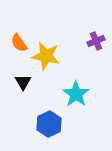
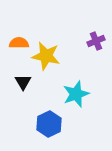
orange semicircle: rotated 126 degrees clockwise
cyan star: rotated 16 degrees clockwise
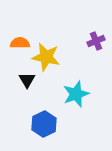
orange semicircle: moved 1 px right
yellow star: moved 1 px down
black triangle: moved 4 px right, 2 px up
blue hexagon: moved 5 px left
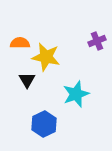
purple cross: moved 1 px right
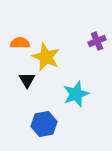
yellow star: rotated 12 degrees clockwise
blue hexagon: rotated 15 degrees clockwise
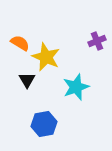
orange semicircle: rotated 30 degrees clockwise
cyan star: moved 7 px up
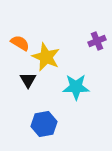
black triangle: moved 1 px right
cyan star: rotated 20 degrees clockwise
